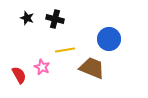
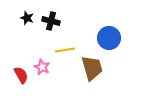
black cross: moved 4 px left, 2 px down
blue circle: moved 1 px up
brown trapezoid: rotated 52 degrees clockwise
red semicircle: moved 2 px right
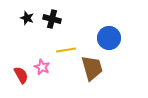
black cross: moved 1 px right, 2 px up
yellow line: moved 1 px right
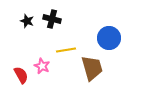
black star: moved 3 px down
pink star: moved 1 px up
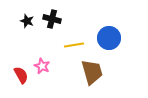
yellow line: moved 8 px right, 5 px up
brown trapezoid: moved 4 px down
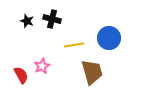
pink star: rotated 21 degrees clockwise
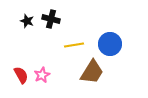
black cross: moved 1 px left
blue circle: moved 1 px right, 6 px down
pink star: moved 9 px down
brown trapezoid: rotated 48 degrees clockwise
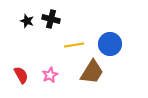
pink star: moved 8 px right
